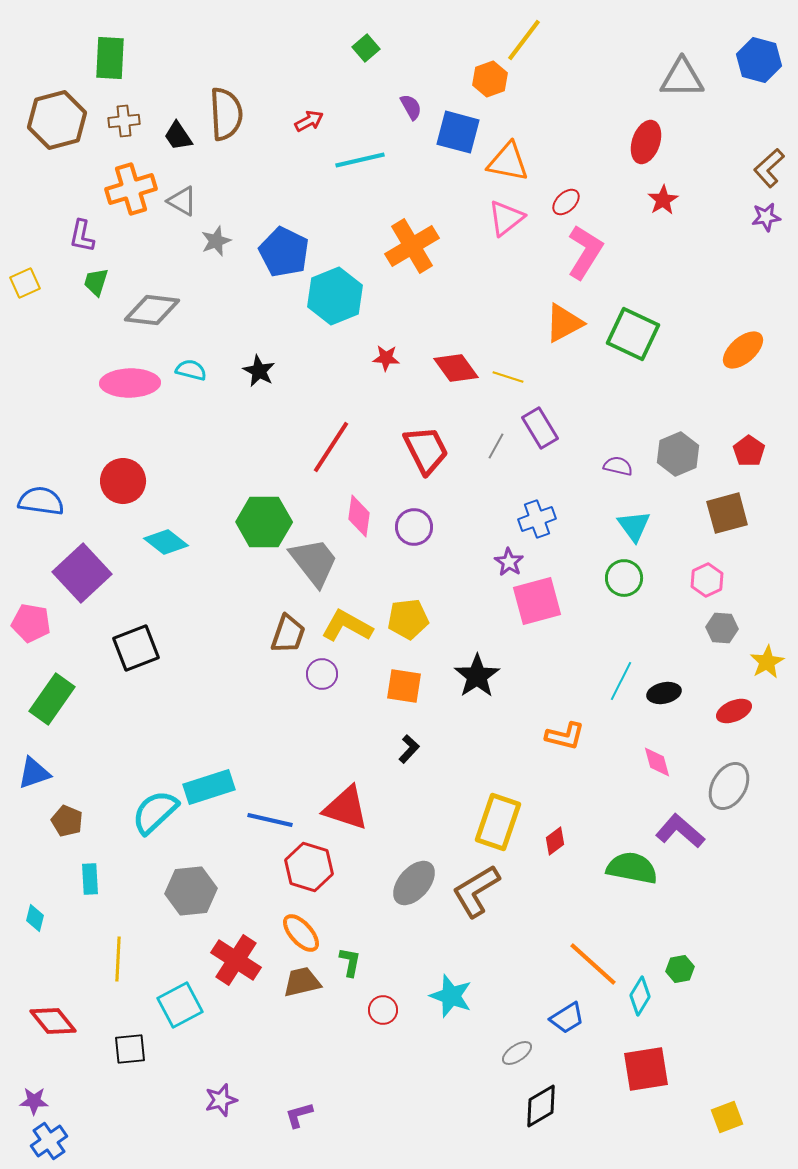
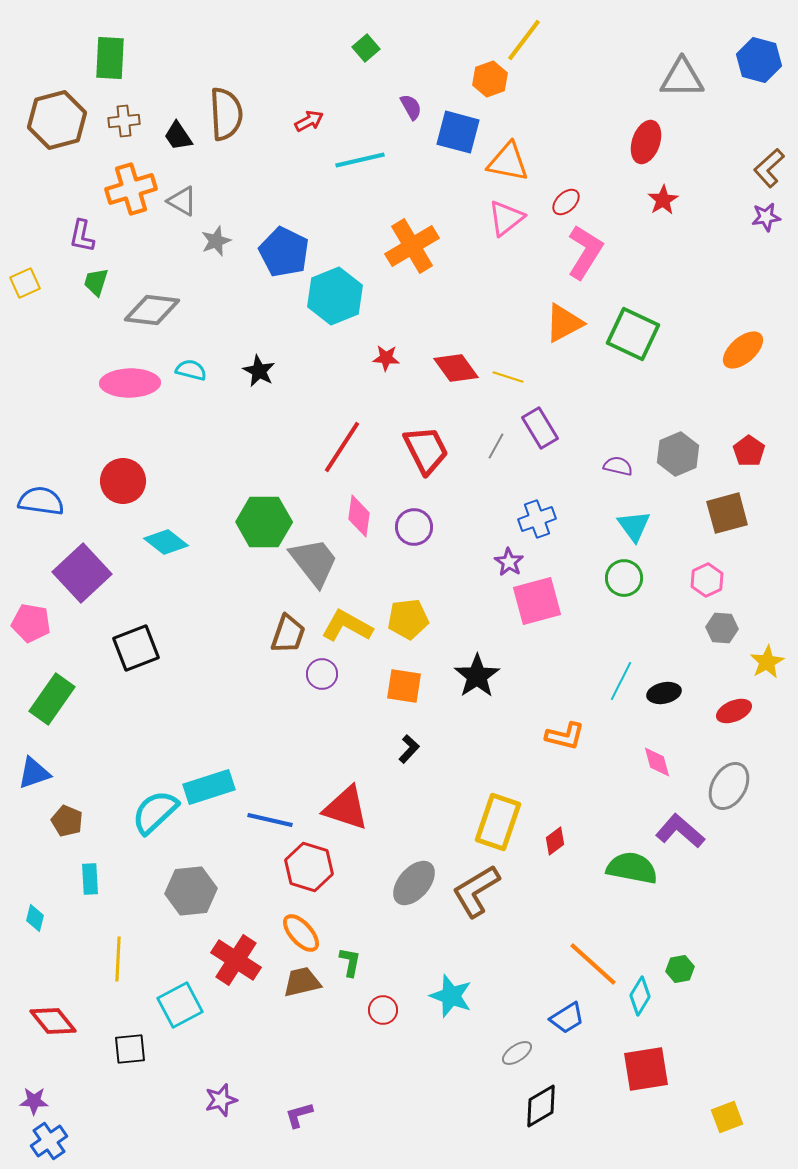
red line at (331, 447): moved 11 px right
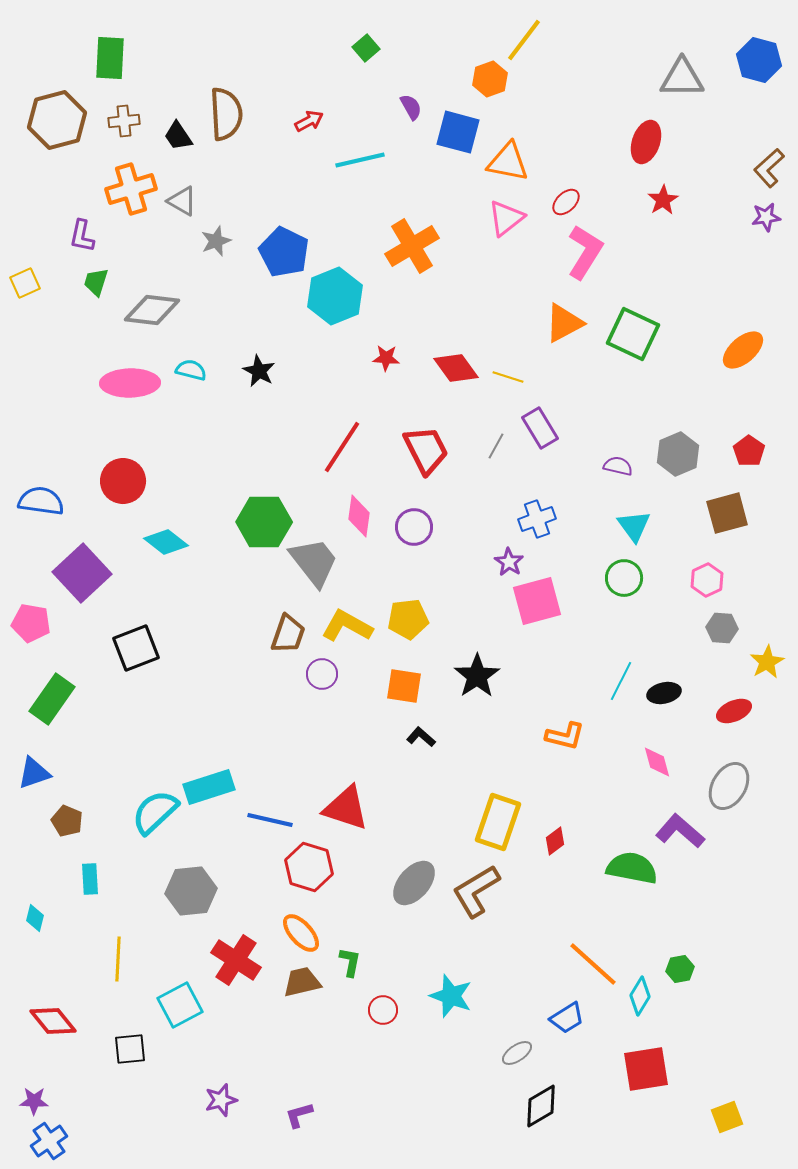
black L-shape at (409, 749): moved 12 px right, 12 px up; rotated 92 degrees counterclockwise
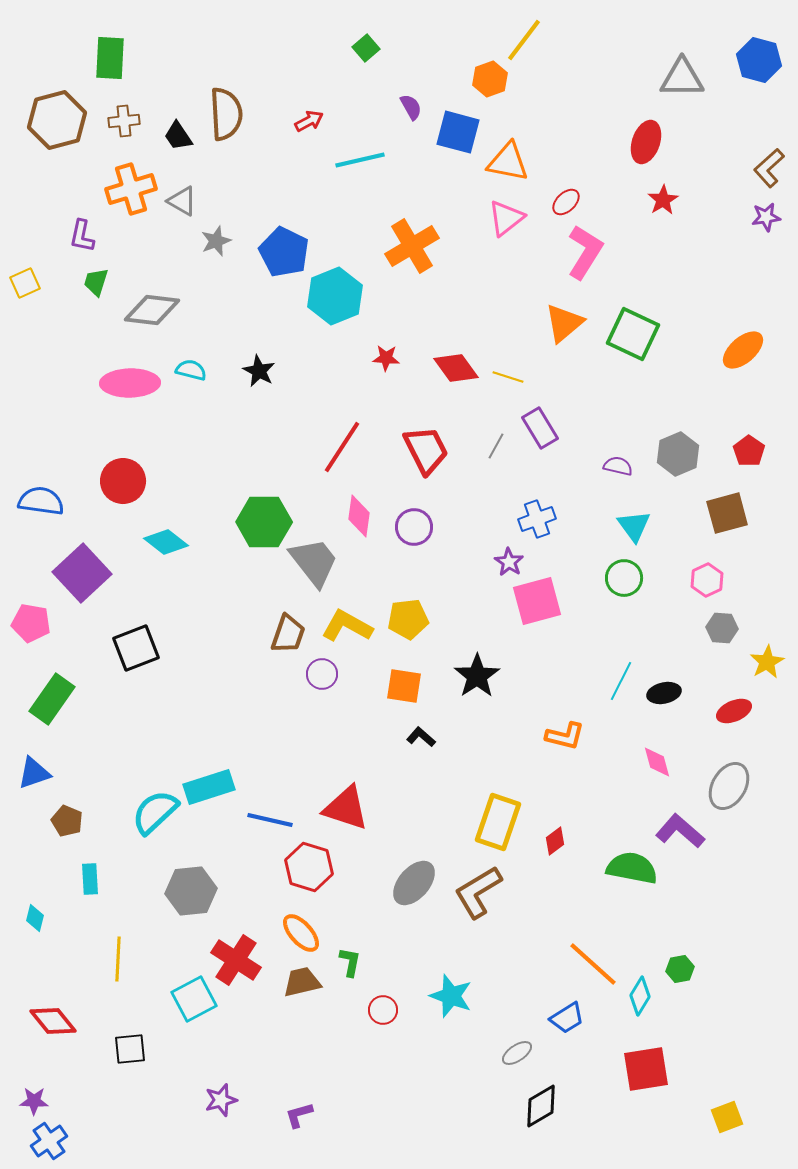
orange triangle at (564, 323): rotated 12 degrees counterclockwise
brown L-shape at (476, 891): moved 2 px right, 1 px down
cyan square at (180, 1005): moved 14 px right, 6 px up
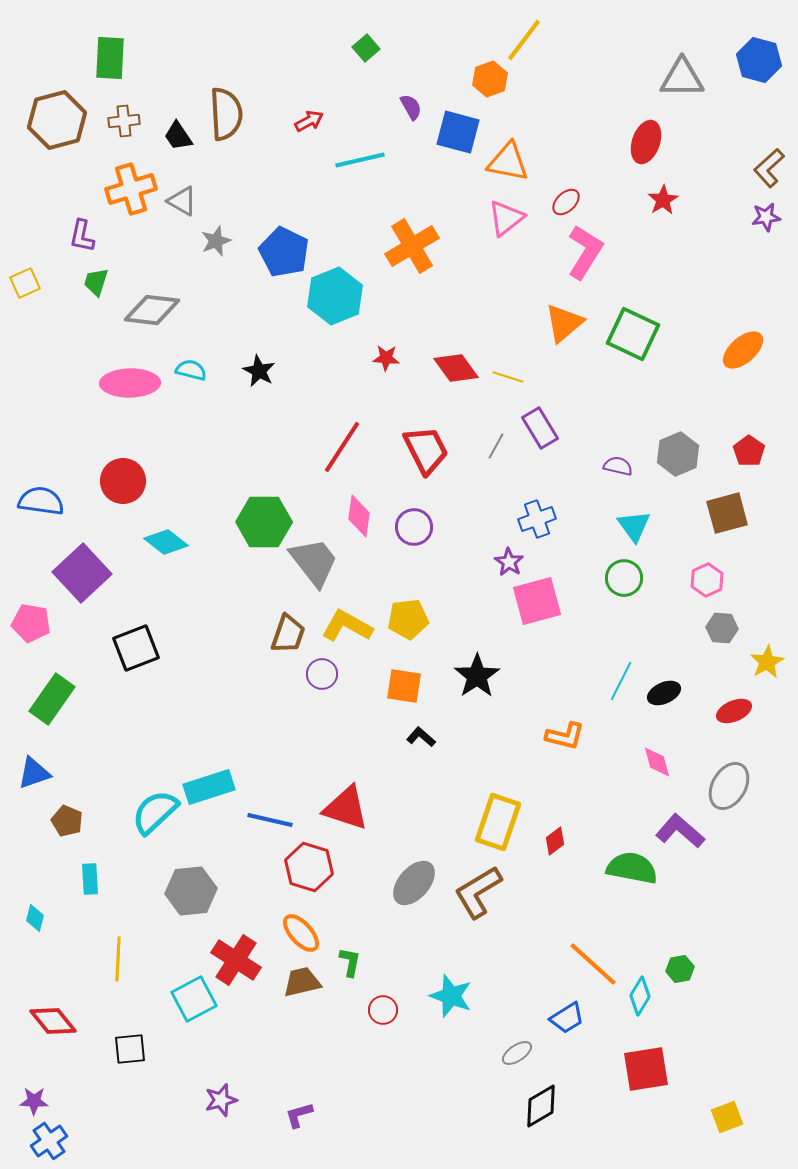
black ellipse at (664, 693): rotated 12 degrees counterclockwise
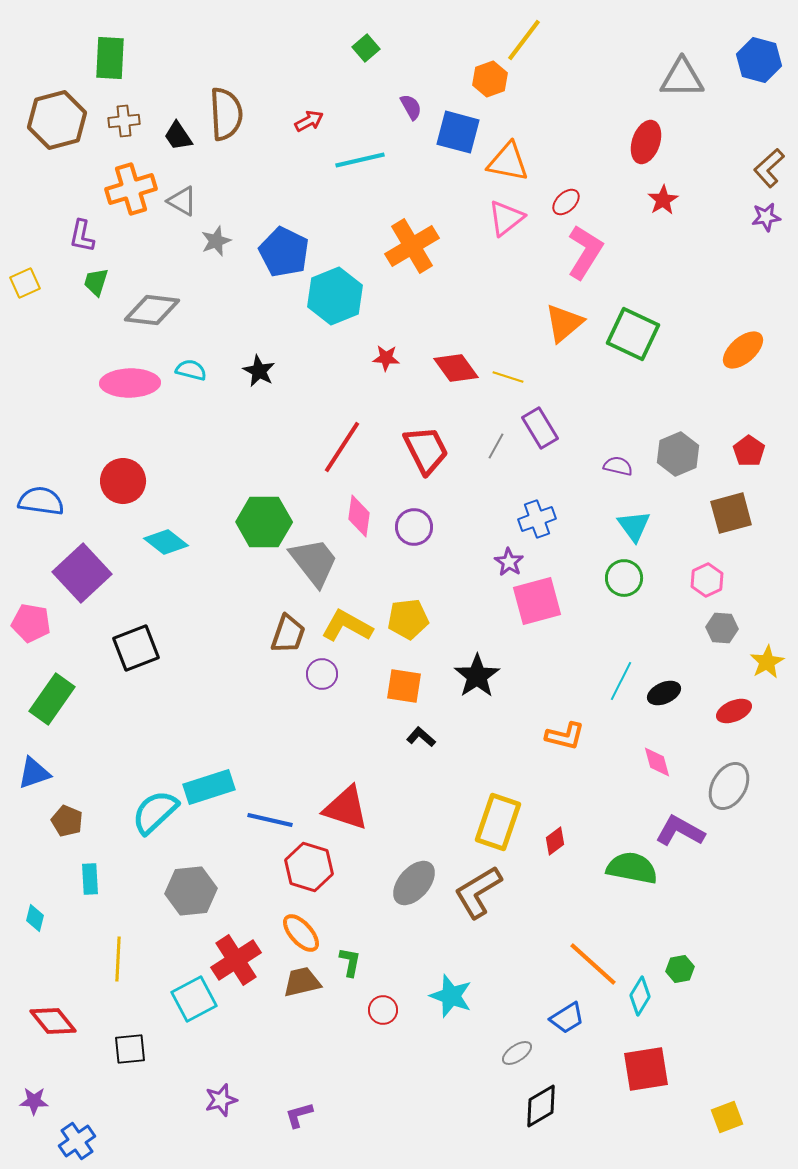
brown square at (727, 513): moved 4 px right
purple L-shape at (680, 831): rotated 12 degrees counterclockwise
red cross at (236, 960): rotated 24 degrees clockwise
blue cross at (49, 1141): moved 28 px right
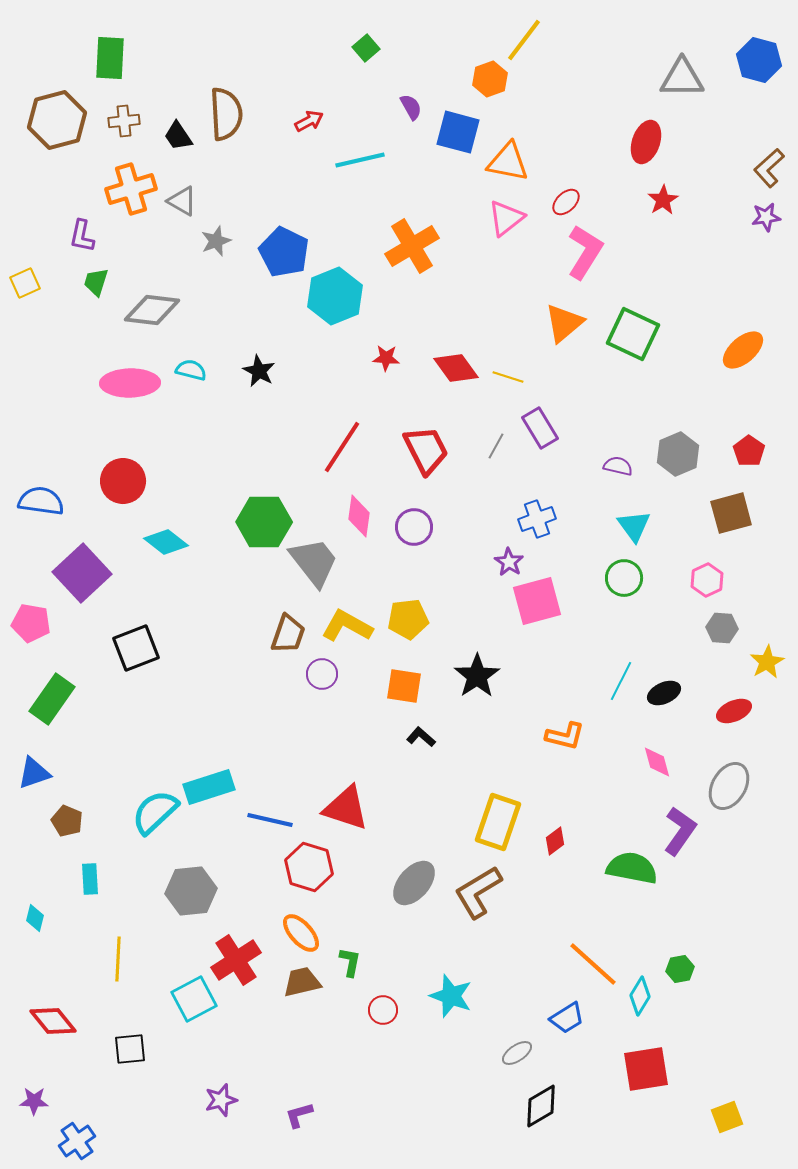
purple L-shape at (680, 831): rotated 96 degrees clockwise
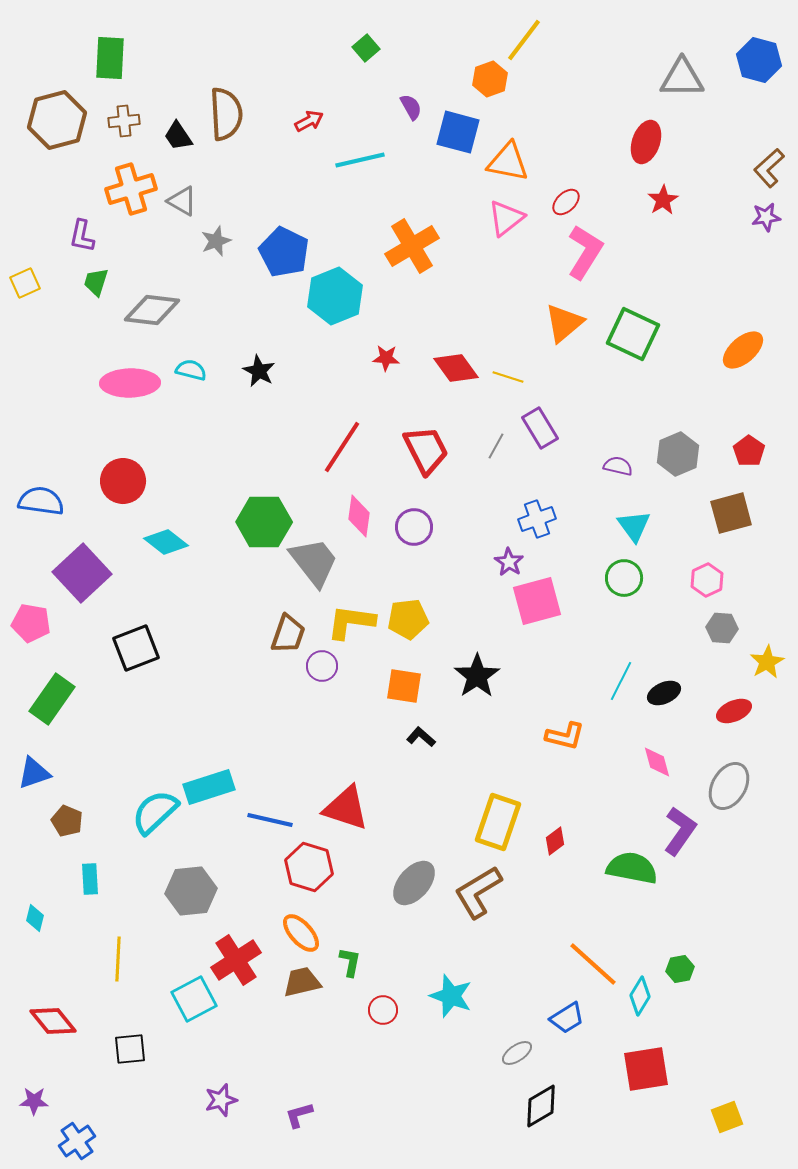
yellow L-shape at (347, 626): moved 4 px right, 4 px up; rotated 21 degrees counterclockwise
purple circle at (322, 674): moved 8 px up
